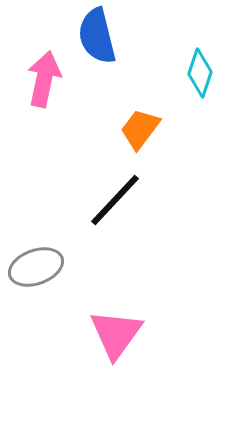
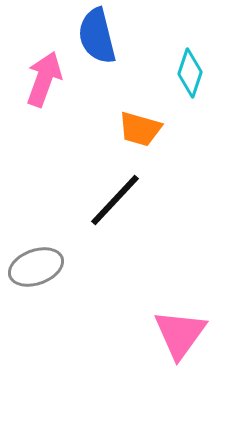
cyan diamond: moved 10 px left
pink arrow: rotated 8 degrees clockwise
orange trapezoid: rotated 111 degrees counterclockwise
pink triangle: moved 64 px right
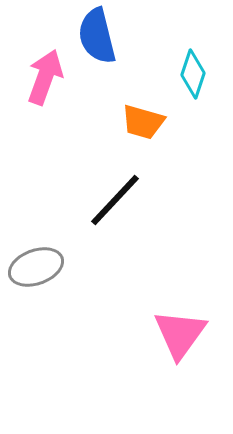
cyan diamond: moved 3 px right, 1 px down
pink arrow: moved 1 px right, 2 px up
orange trapezoid: moved 3 px right, 7 px up
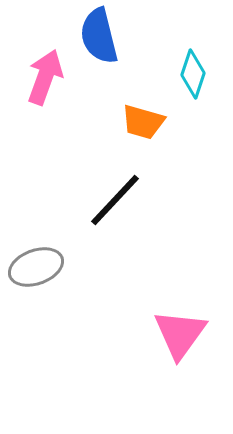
blue semicircle: moved 2 px right
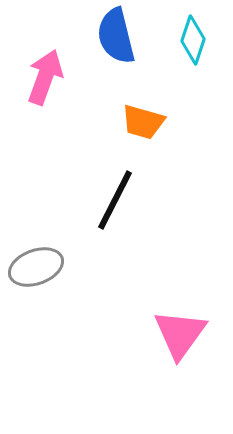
blue semicircle: moved 17 px right
cyan diamond: moved 34 px up
black line: rotated 16 degrees counterclockwise
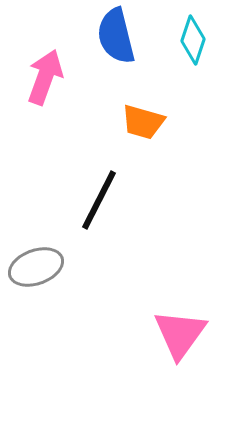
black line: moved 16 px left
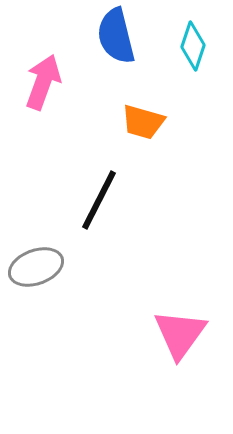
cyan diamond: moved 6 px down
pink arrow: moved 2 px left, 5 px down
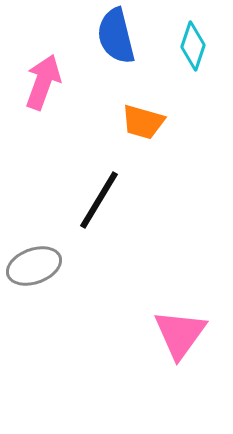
black line: rotated 4 degrees clockwise
gray ellipse: moved 2 px left, 1 px up
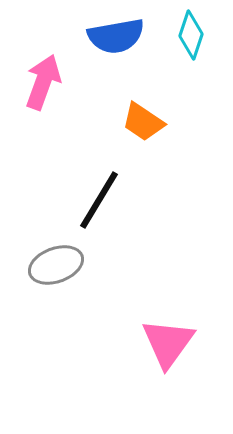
blue semicircle: rotated 86 degrees counterclockwise
cyan diamond: moved 2 px left, 11 px up
orange trapezoid: rotated 18 degrees clockwise
gray ellipse: moved 22 px right, 1 px up
pink triangle: moved 12 px left, 9 px down
